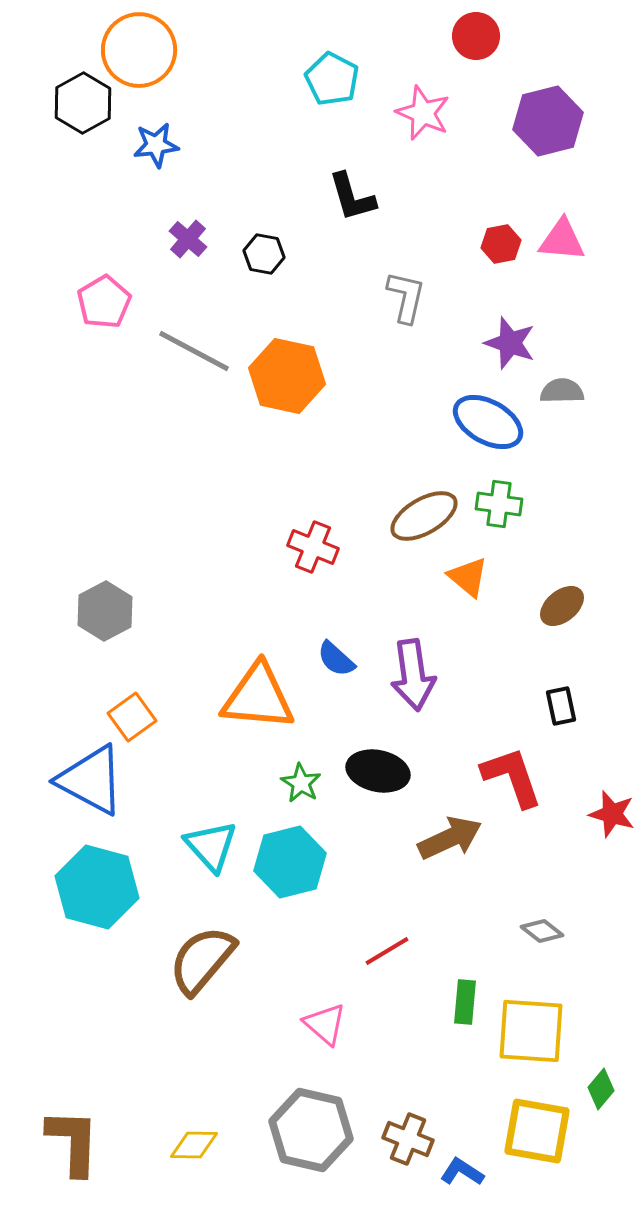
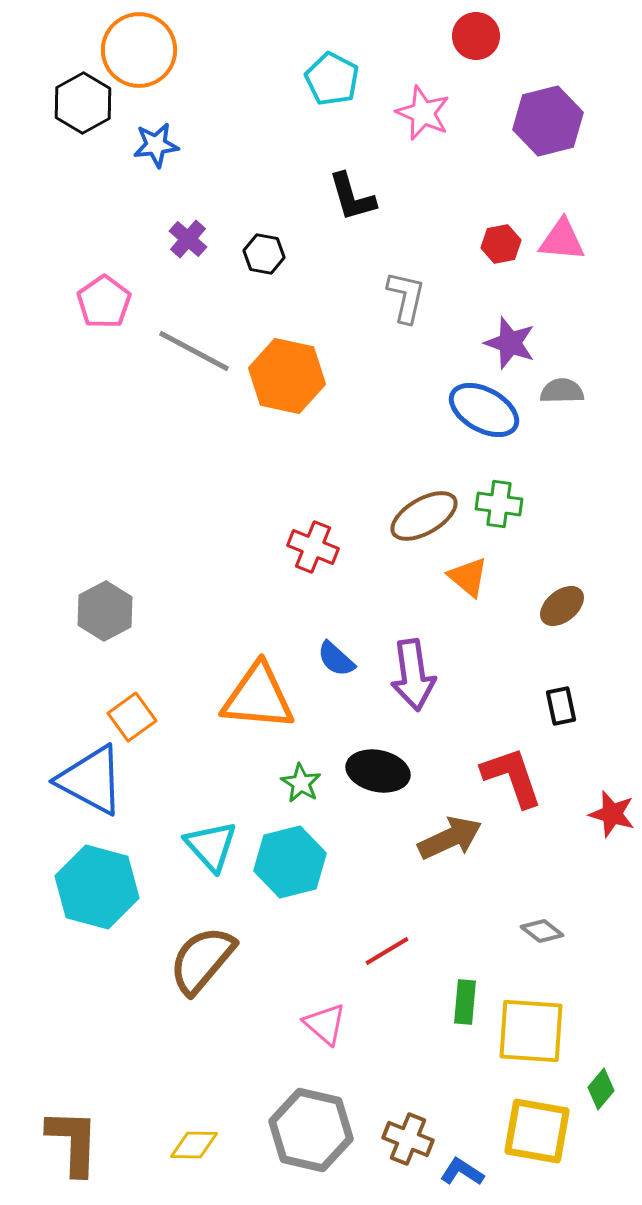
pink pentagon at (104, 302): rotated 4 degrees counterclockwise
blue ellipse at (488, 422): moved 4 px left, 12 px up
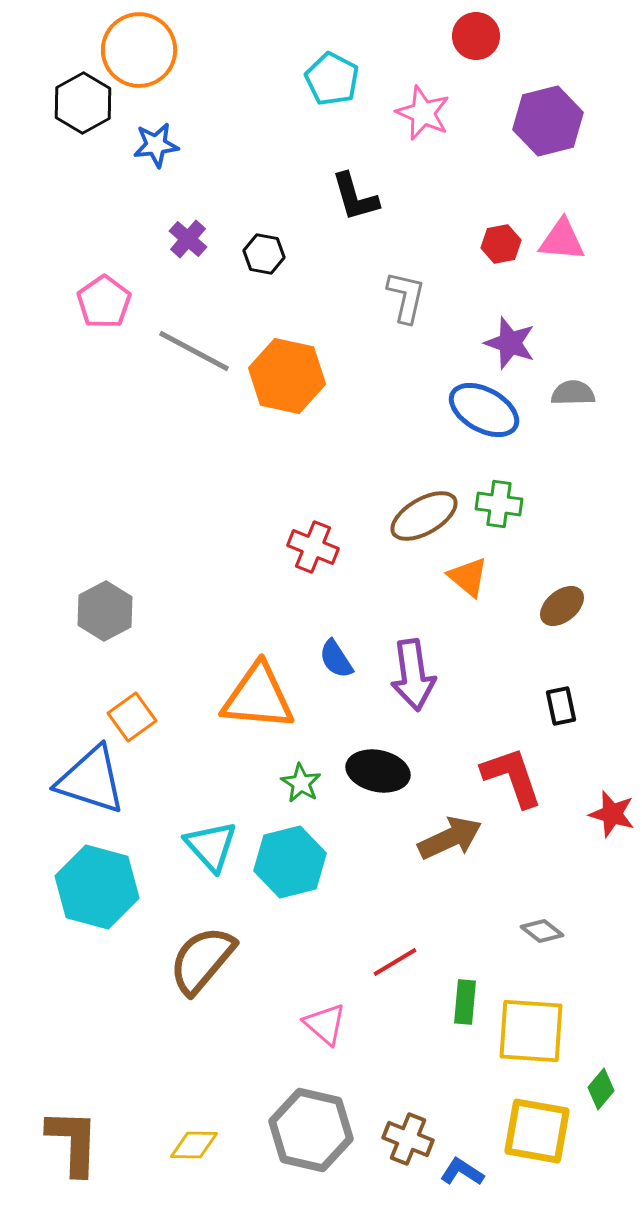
black L-shape at (352, 197): moved 3 px right
gray semicircle at (562, 391): moved 11 px right, 2 px down
blue semicircle at (336, 659): rotated 15 degrees clockwise
blue triangle at (91, 780): rotated 10 degrees counterclockwise
red line at (387, 951): moved 8 px right, 11 px down
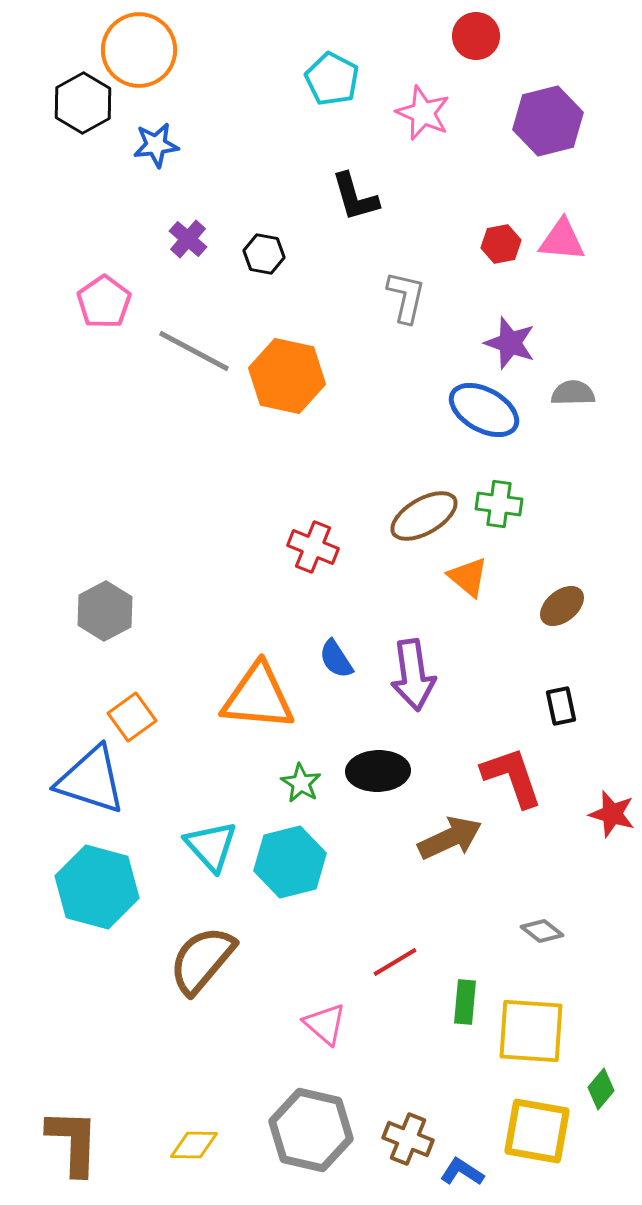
black ellipse at (378, 771): rotated 14 degrees counterclockwise
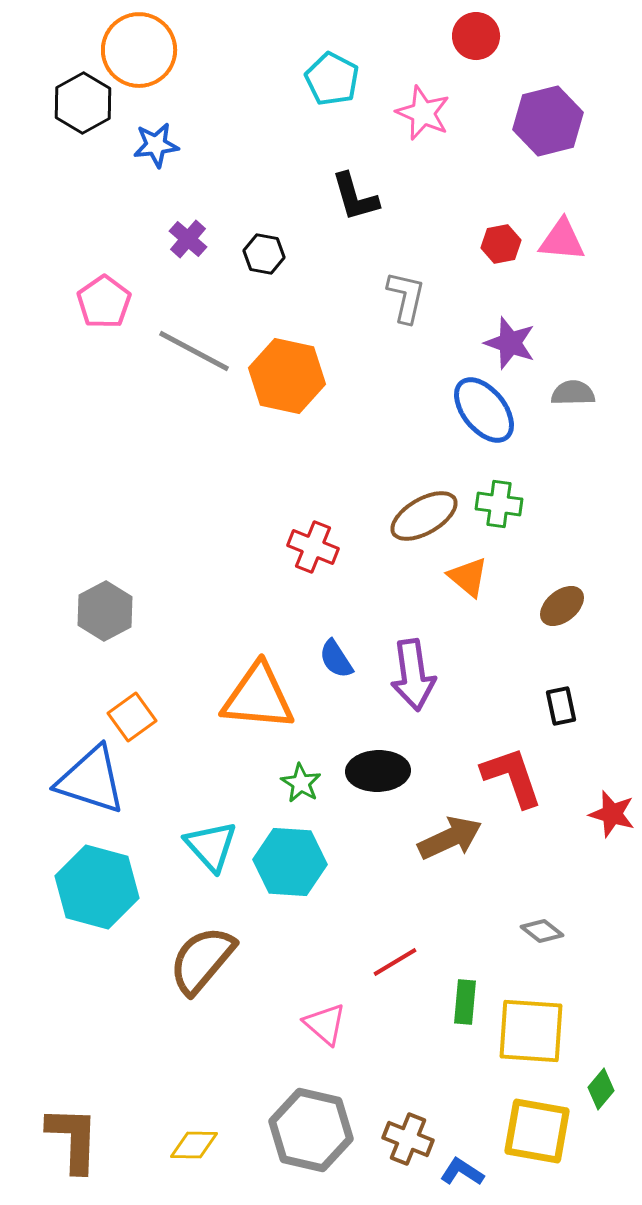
blue ellipse at (484, 410): rotated 22 degrees clockwise
cyan hexagon at (290, 862): rotated 18 degrees clockwise
brown L-shape at (73, 1142): moved 3 px up
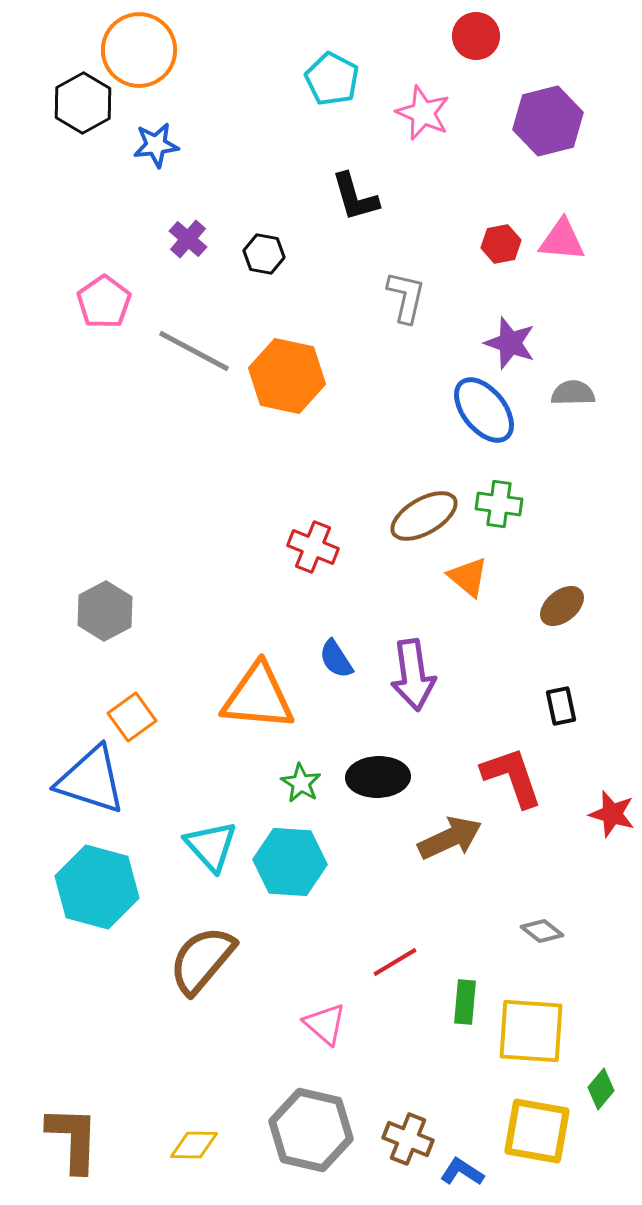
black ellipse at (378, 771): moved 6 px down
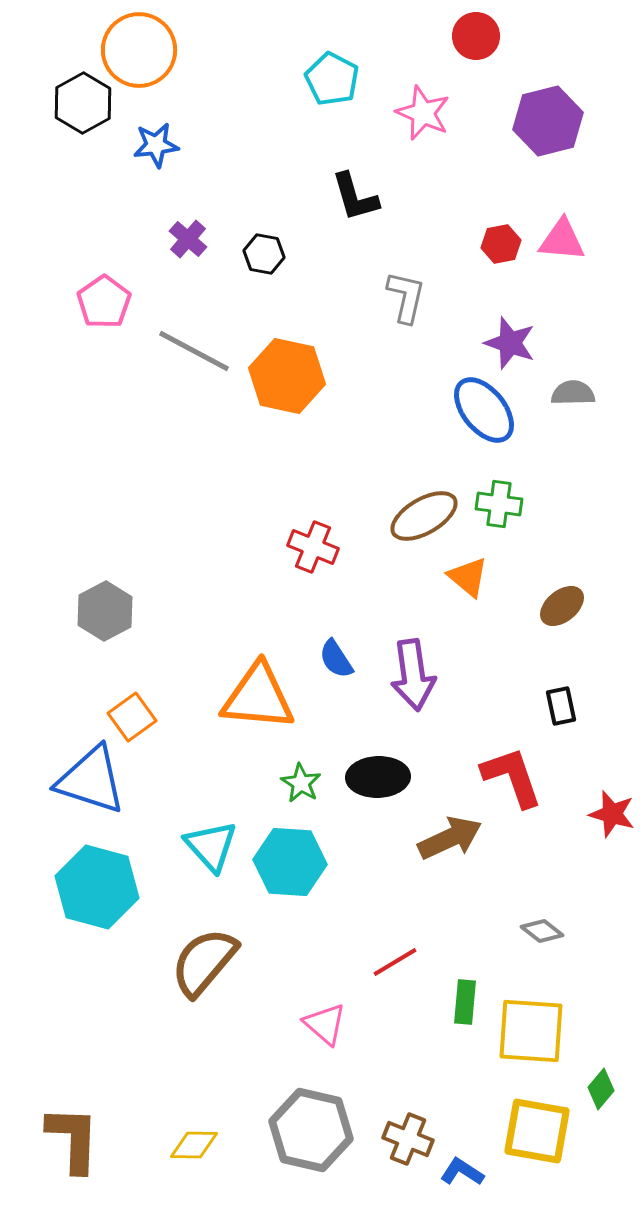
brown semicircle at (202, 960): moved 2 px right, 2 px down
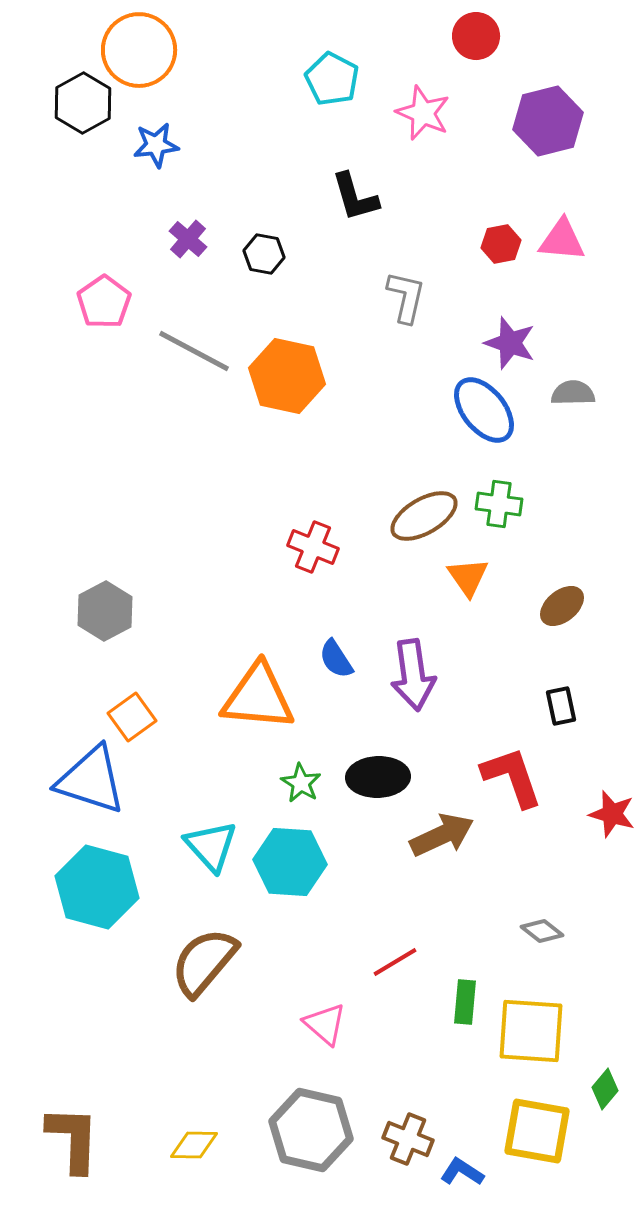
orange triangle at (468, 577): rotated 15 degrees clockwise
brown arrow at (450, 838): moved 8 px left, 3 px up
green diamond at (601, 1089): moved 4 px right
